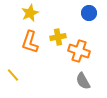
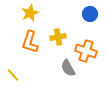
blue circle: moved 1 px right, 1 px down
orange cross: moved 7 px right
gray semicircle: moved 15 px left, 13 px up
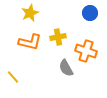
blue circle: moved 1 px up
orange L-shape: rotated 95 degrees counterclockwise
gray semicircle: moved 2 px left
yellow line: moved 2 px down
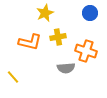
yellow star: moved 15 px right
gray semicircle: rotated 66 degrees counterclockwise
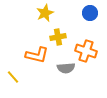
orange L-shape: moved 7 px right, 13 px down
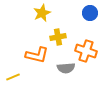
yellow star: moved 3 px left
yellow line: rotated 72 degrees counterclockwise
